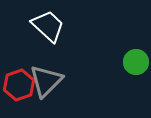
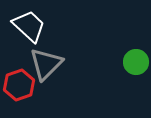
white trapezoid: moved 19 px left
gray triangle: moved 17 px up
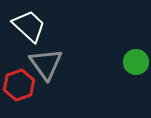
gray triangle: rotated 21 degrees counterclockwise
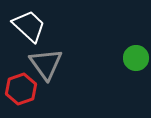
green circle: moved 4 px up
red hexagon: moved 2 px right, 4 px down
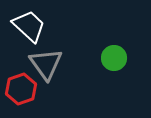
green circle: moved 22 px left
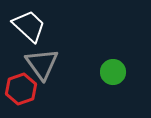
green circle: moved 1 px left, 14 px down
gray triangle: moved 4 px left
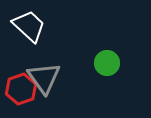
gray triangle: moved 2 px right, 14 px down
green circle: moved 6 px left, 9 px up
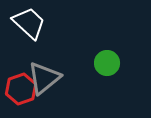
white trapezoid: moved 3 px up
gray triangle: rotated 27 degrees clockwise
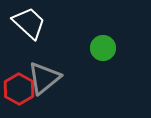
green circle: moved 4 px left, 15 px up
red hexagon: moved 2 px left; rotated 12 degrees counterclockwise
